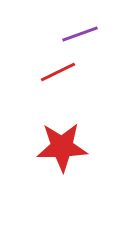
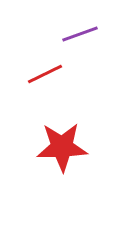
red line: moved 13 px left, 2 px down
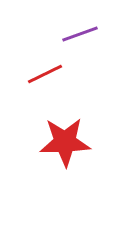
red star: moved 3 px right, 5 px up
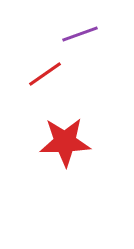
red line: rotated 9 degrees counterclockwise
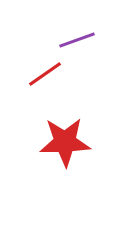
purple line: moved 3 px left, 6 px down
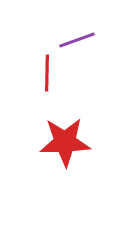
red line: moved 2 px right, 1 px up; rotated 54 degrees counterclockwise
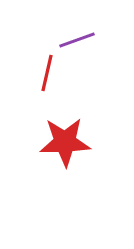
red line: rotated 12 degrees clockwise
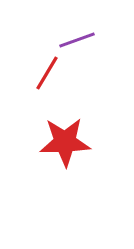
red line: rotated 18 degrees clockwise
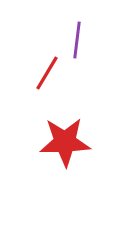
purple line: rotated 63 degrees counterclockwise
